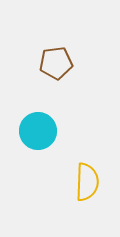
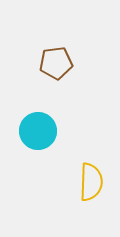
yellow semicircle: moved 4 px right
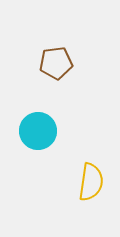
yellow semicircle: rotated 6 degrees clockwise
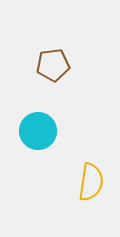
brown pentagon: moved 3 px left, 2 px down
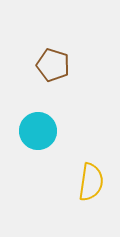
brown pentagon: rotated 24 degrees clockwise
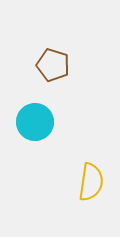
cyan circle: moved 3 px left, 9 px up
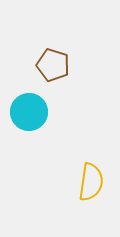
cyan circle: moved 6 px left, 10 px up
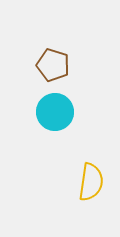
cyan circle: moved 26 px right
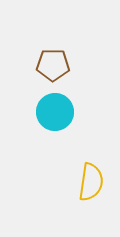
brown pentagon: rotated 16 degrees counterclockwise
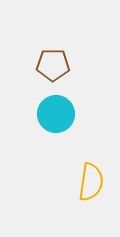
cyan circle: moved 1 px right, 2 px down
